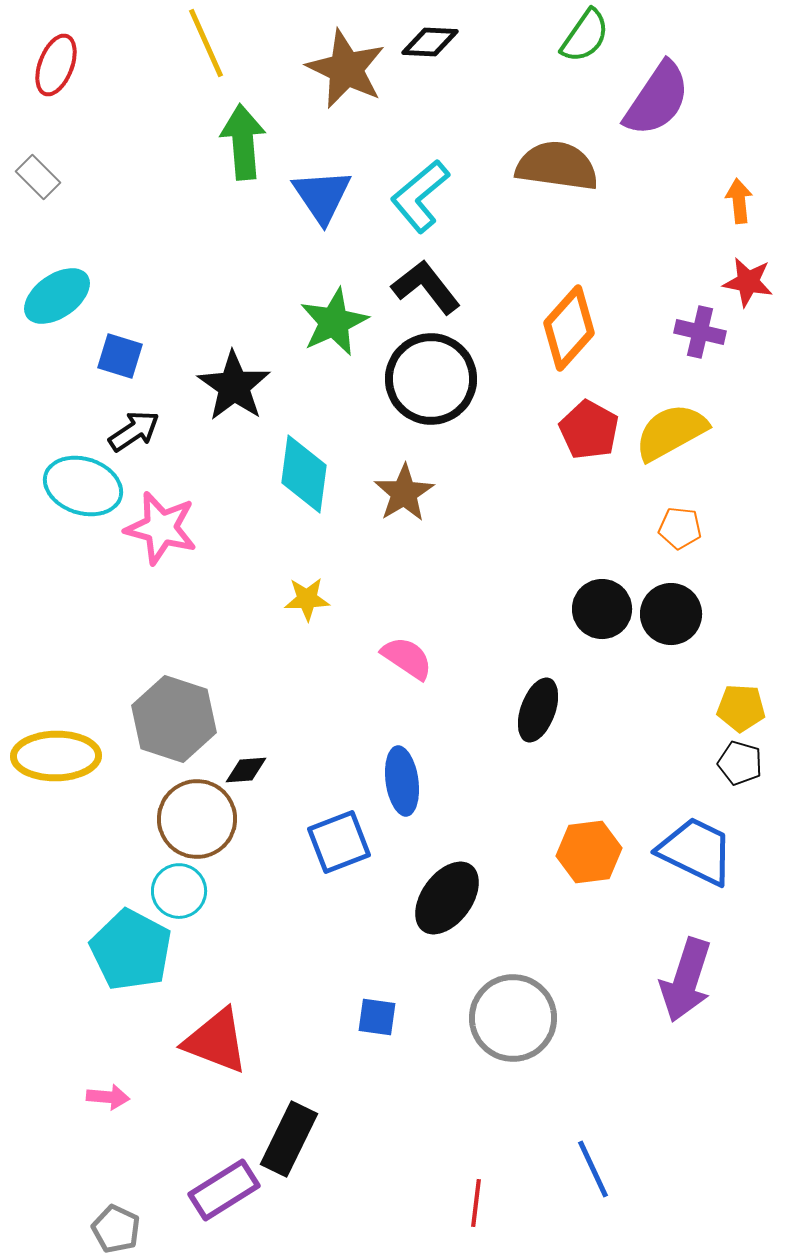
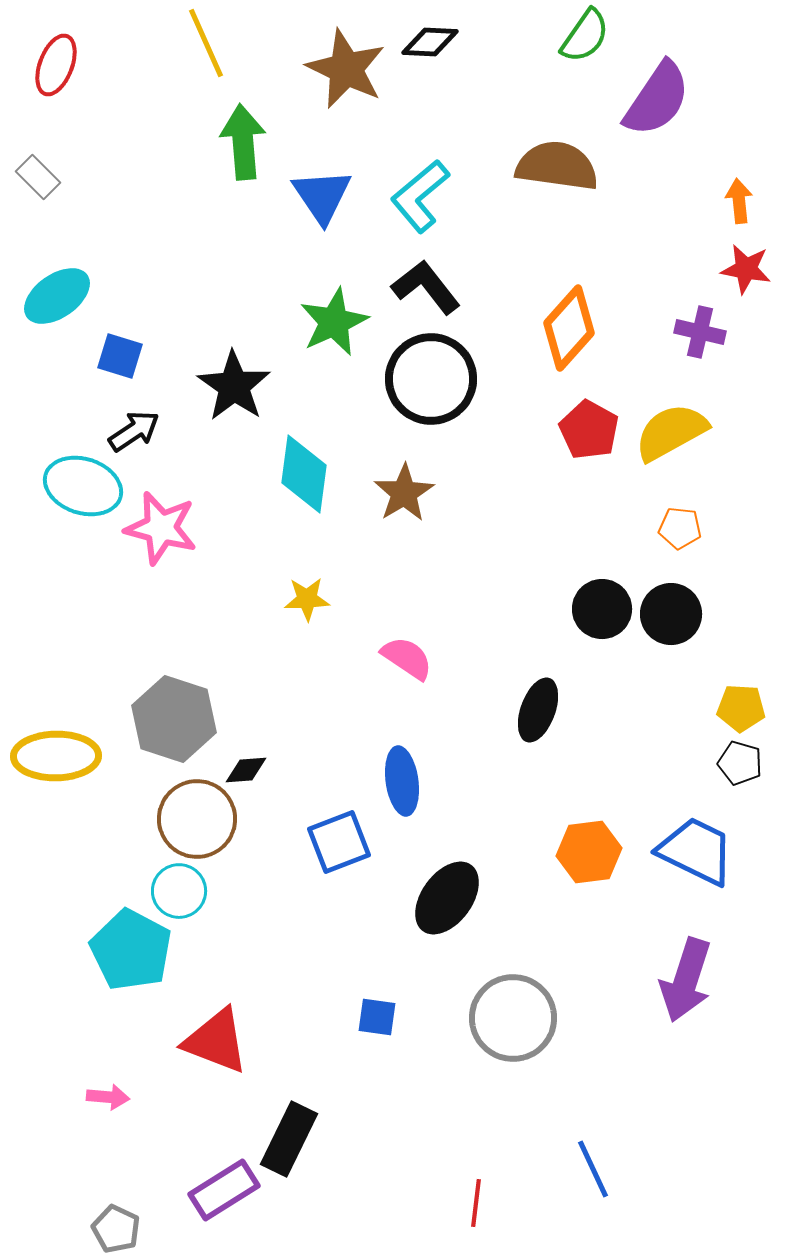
red star at (748, 282): moved 2 px left, 13 px up
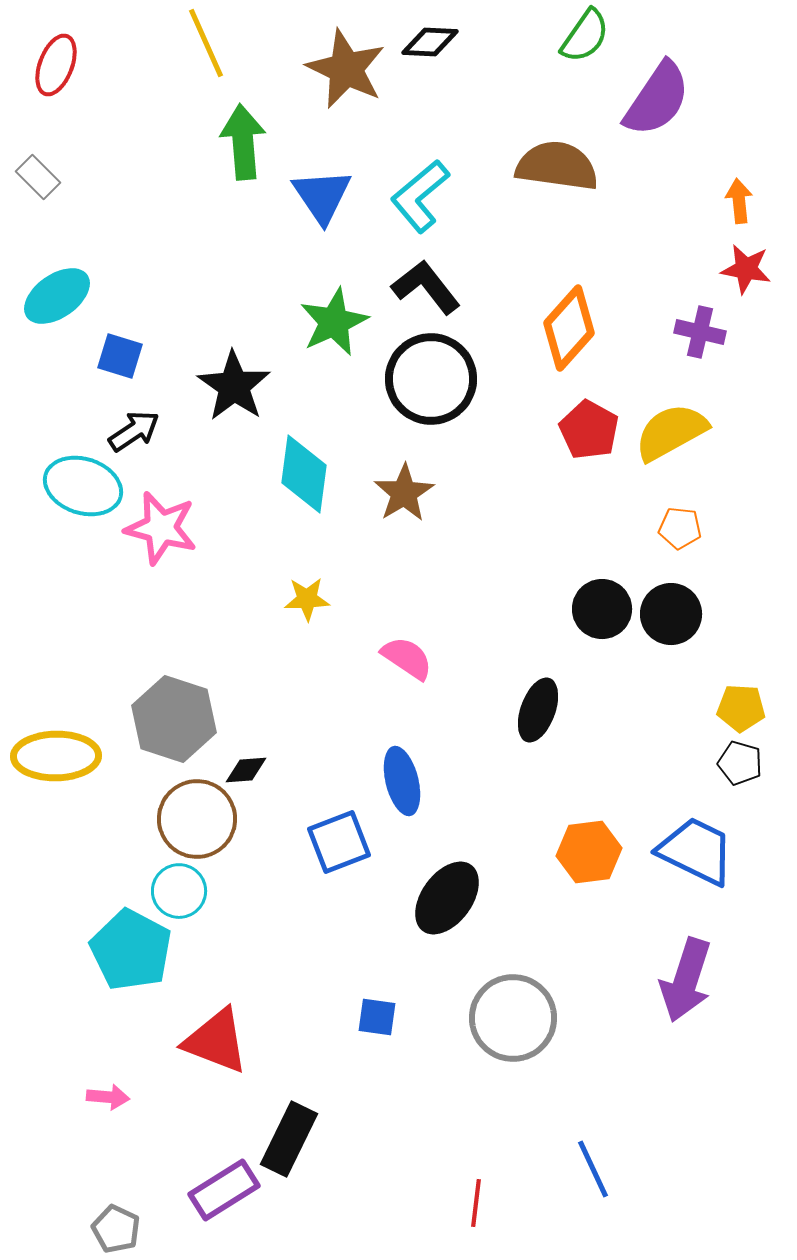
blue ellipse at (402, 781): rotated 6 degrees counterclockwise
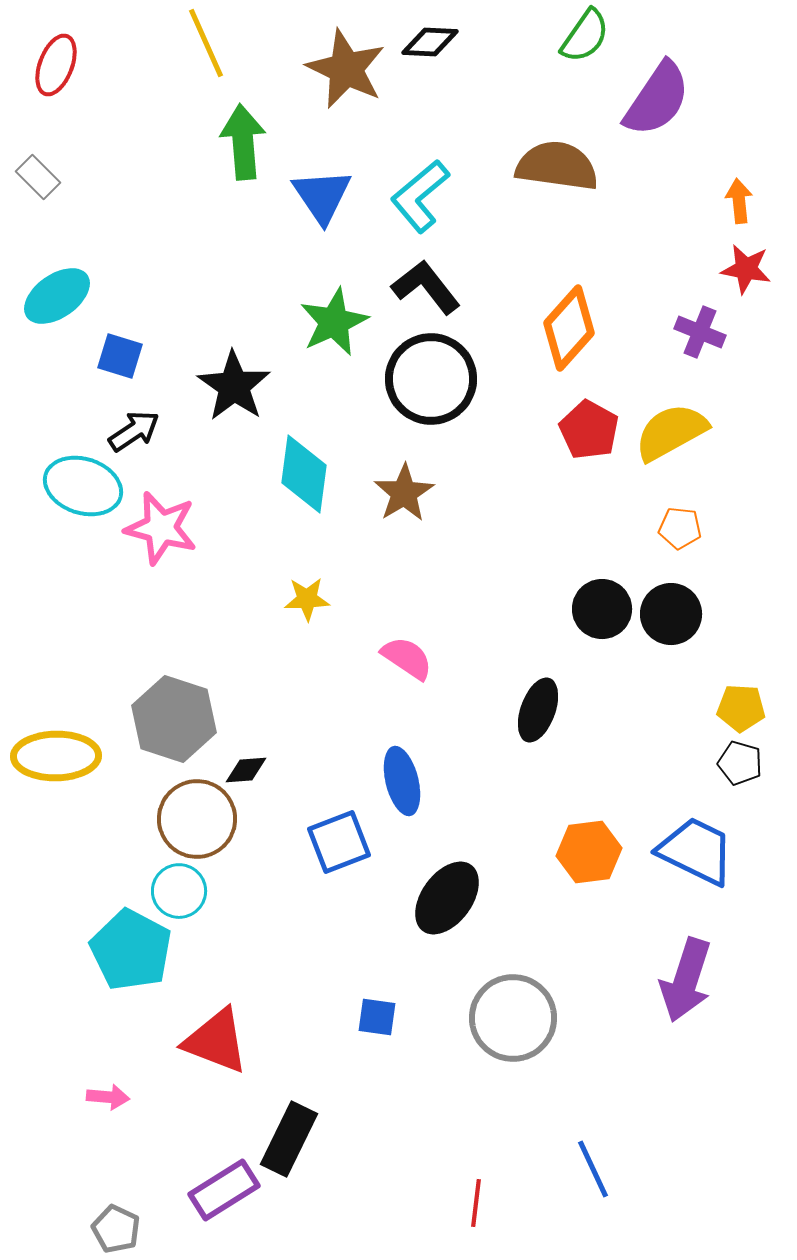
purple cross at (700, 332): rotated 9 degrees clockwise
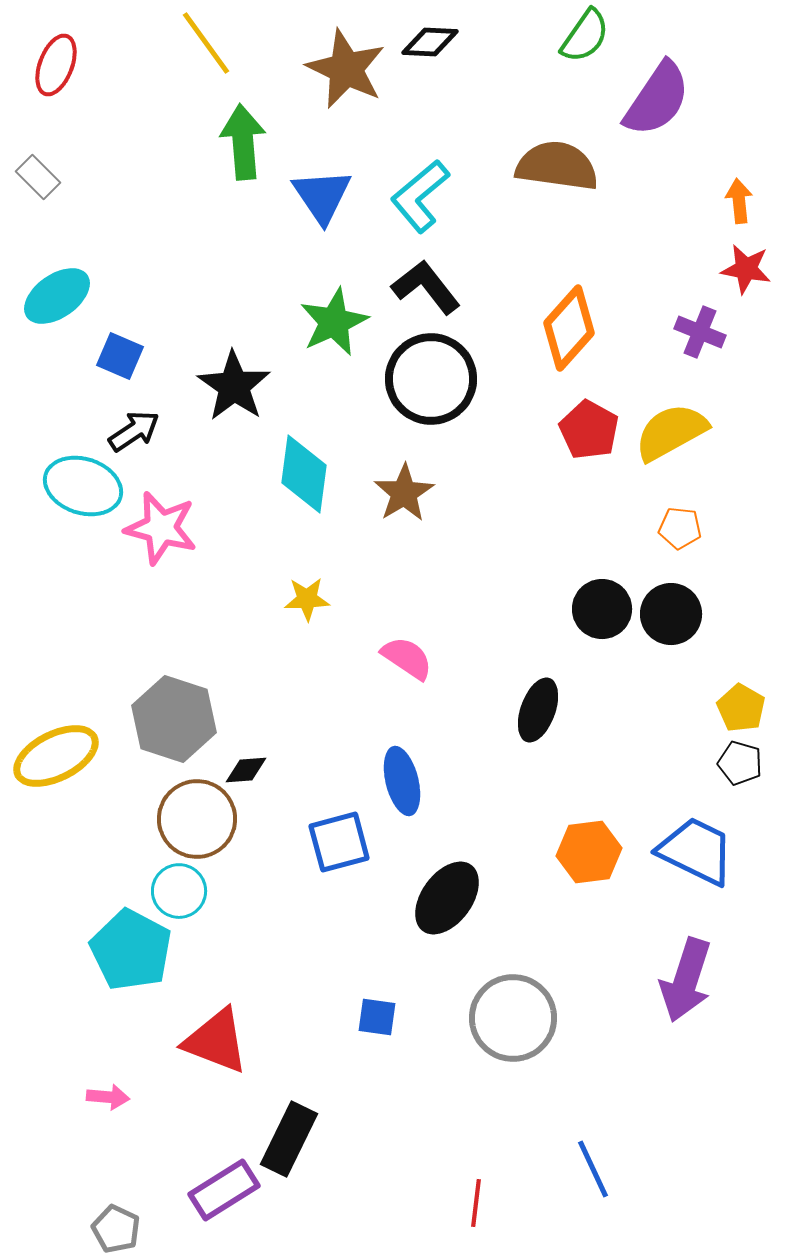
yellow line at (206, 43): rotated 12 degrees counterclockwise
blue square at (120, 356): rotated 6 degrees clockwise
yellow pentagon at (741, 708): rotated 27 degrees clockwise
yellow ellipse at (56, 756): rotated 26 degrees counterclockwise
blue square at (339, 842): rotated 6 degrees clockwise
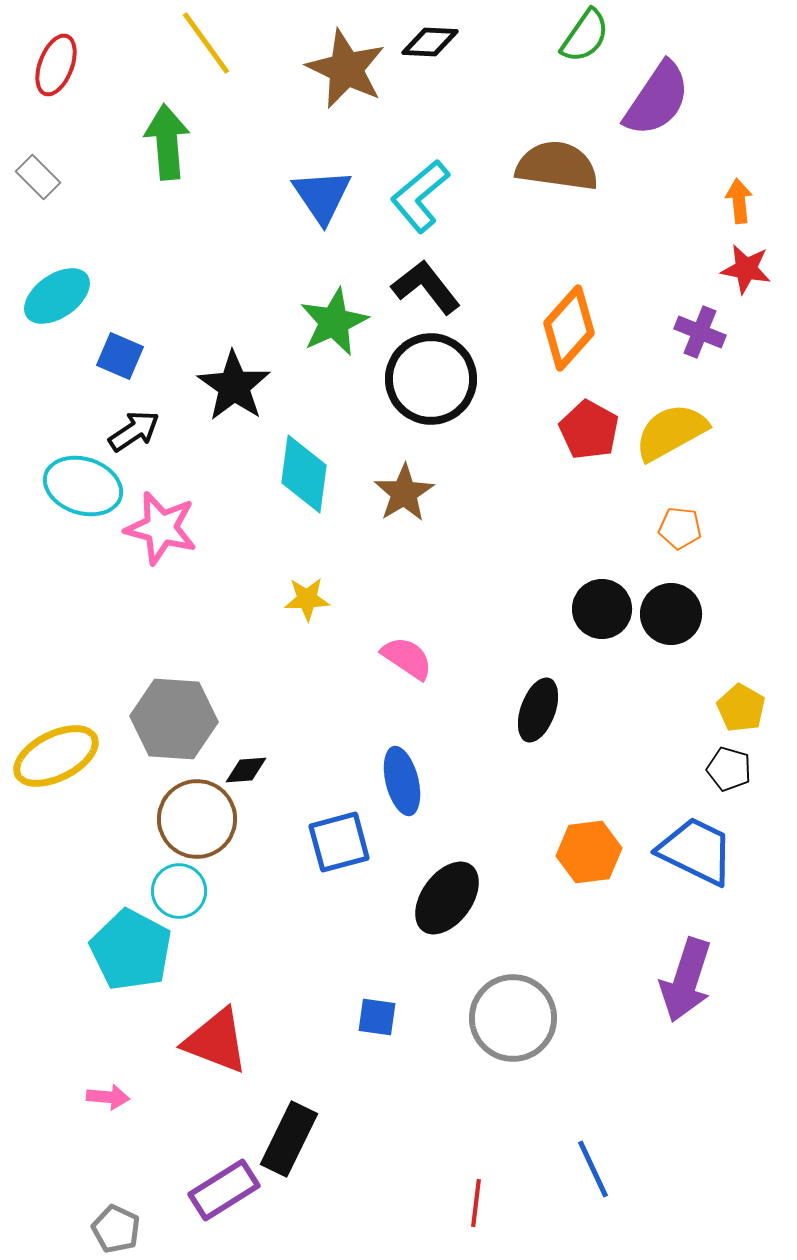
green arrow at (243, 142): moved 76 px left
gray hexagon at (174, 719): rotated 14 degrees counterclockwise
black pentagon at (740, 763): moved 11 px left, 6 px down
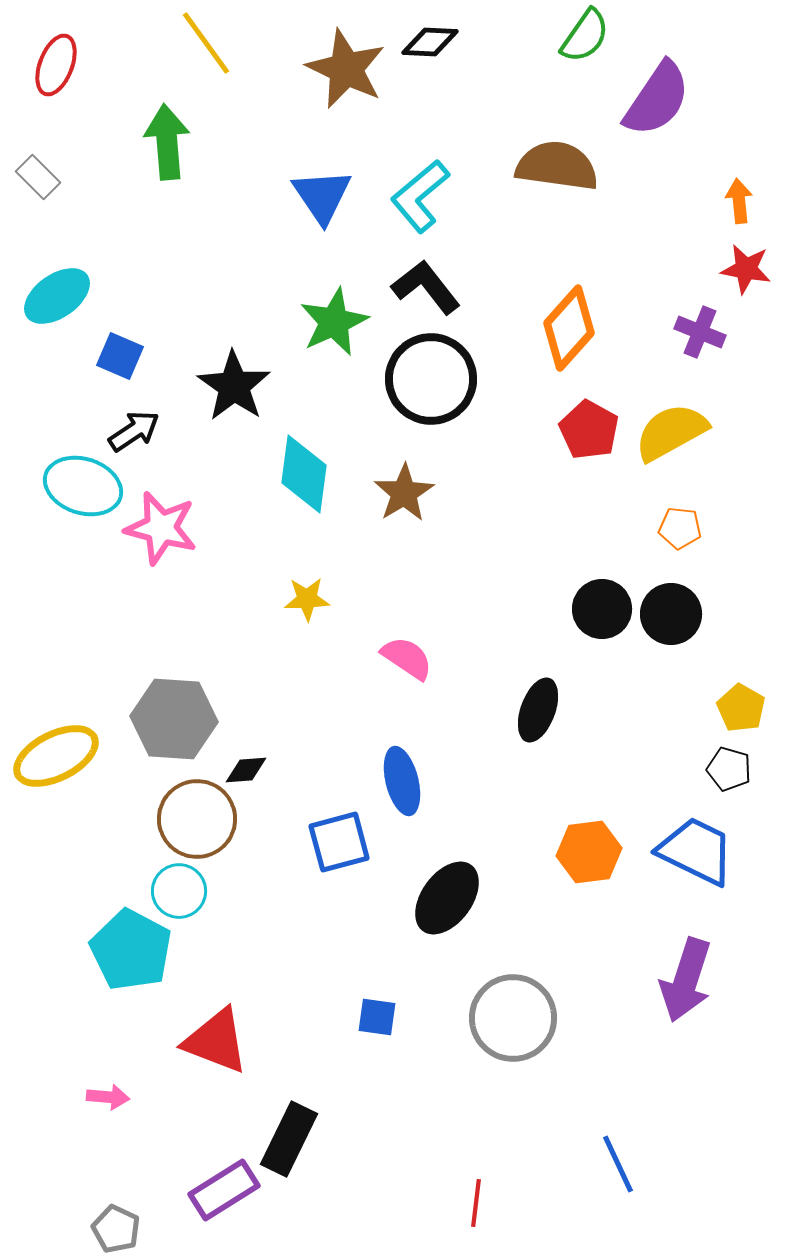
blue line at (593, 1169): moved 25 px right, 5 px up
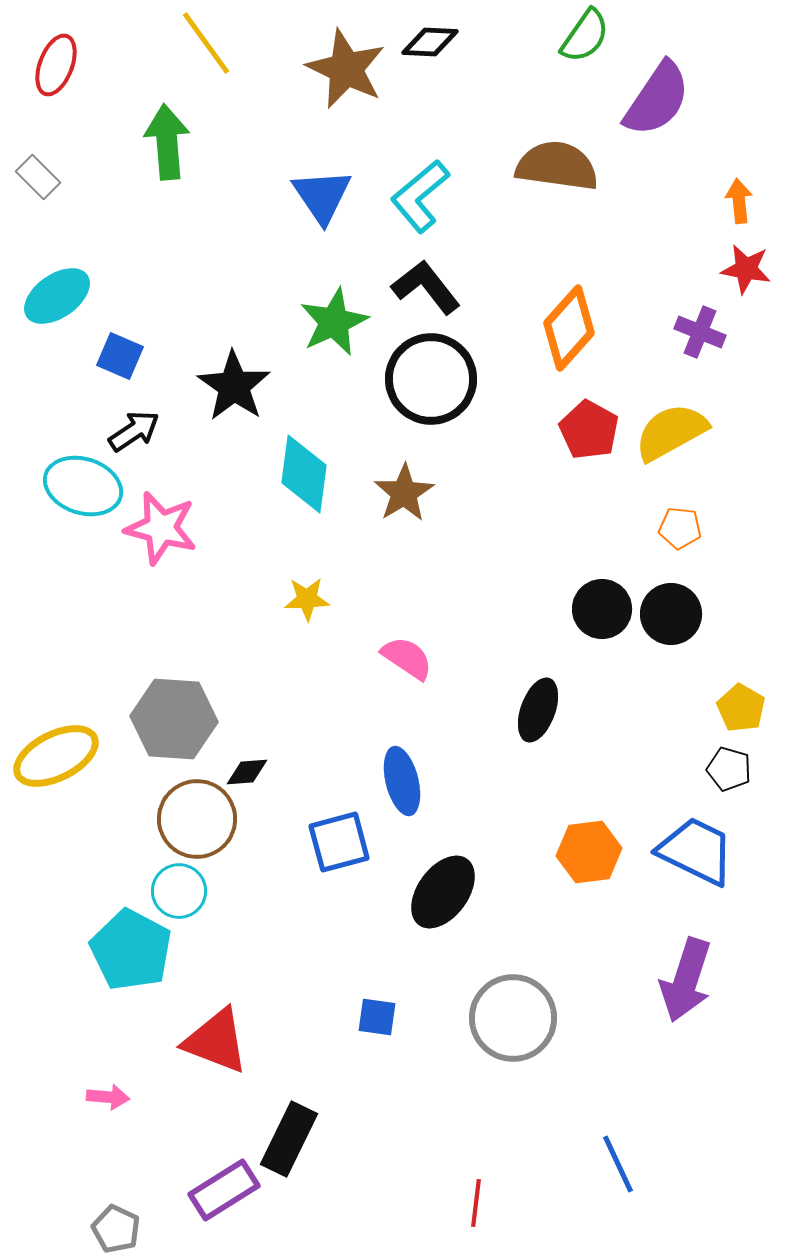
black diamond at (246, 770): moved 1 px right, 2 px down
black ellipse at (447, 898): moved 4 px left, 6 px up
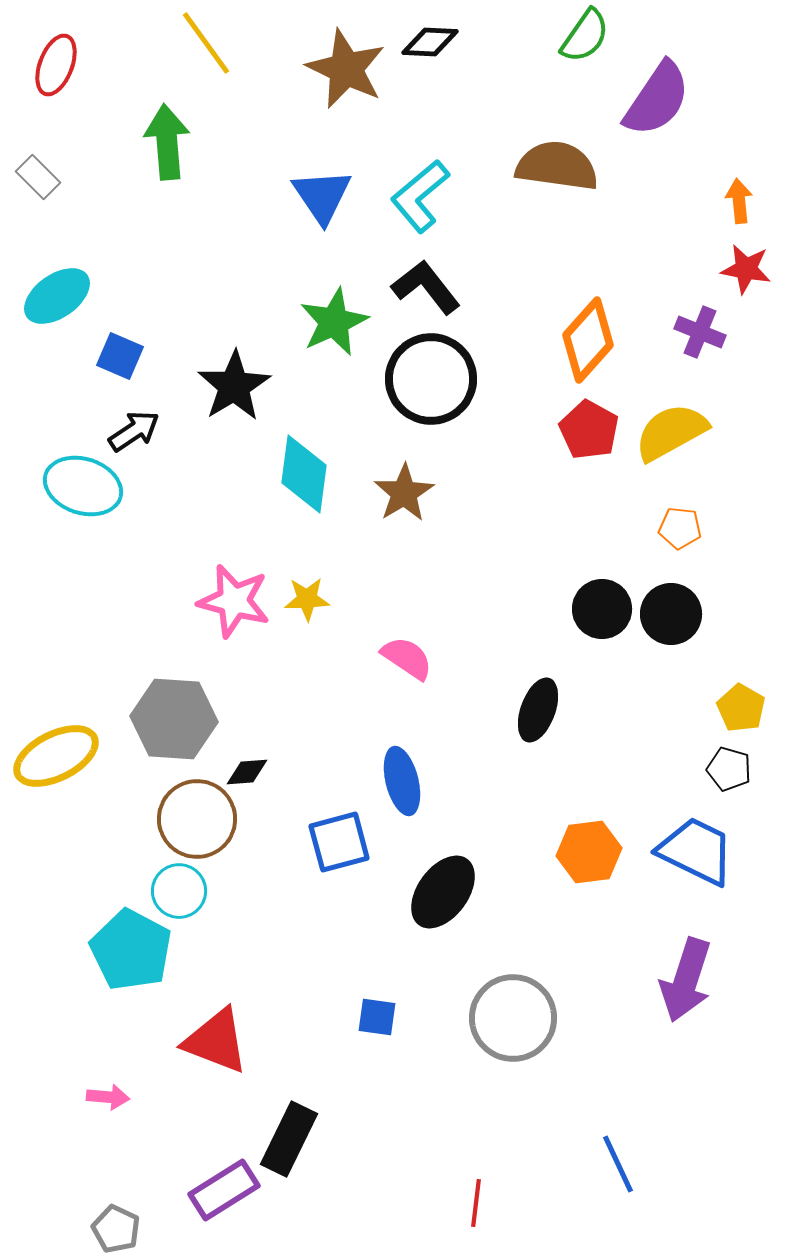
orange diamond at (569, 328): moved 19 px right, 12 px down
black star at (234, 386): rotated 6 degrees clockwise
pink star at (161, 528): moved 73 px right, 73 px down
